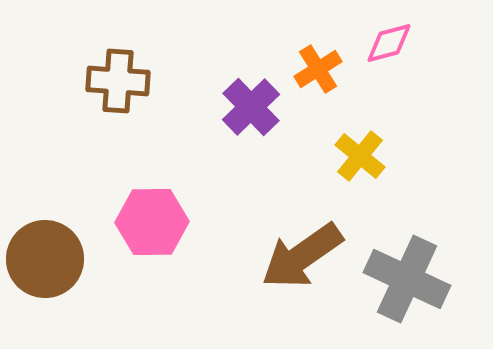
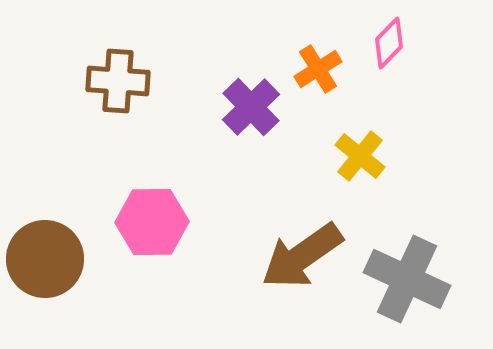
pink diamond: rotated 30 degrees counterclockwise
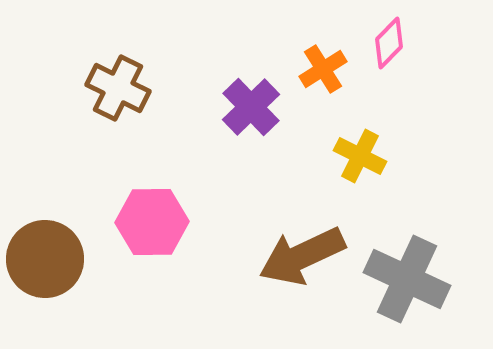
orange cross: moved 5 px right
brown cross: moved 7 px down; rotated 22 degrees clockwise
yellow cross: rotated 12 degrees counterclockwise
brown arrow: rotated 10 degrees clockwise
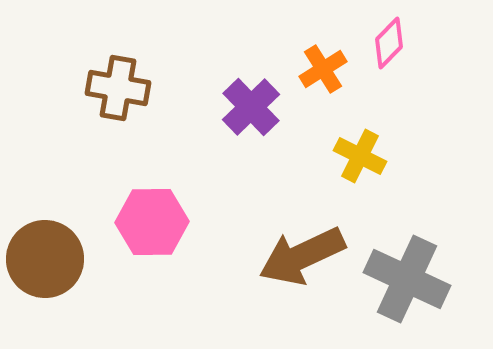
brown cross: rotated 16 degrees counterclockwise
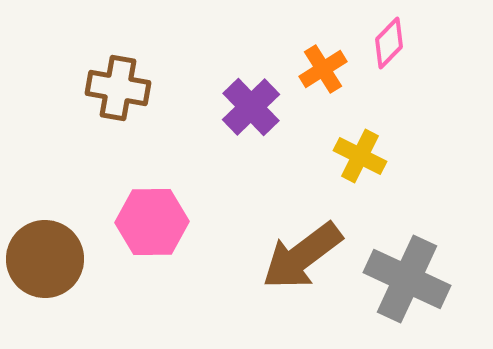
brown arrow: rotated 12 degrees counterclockwise
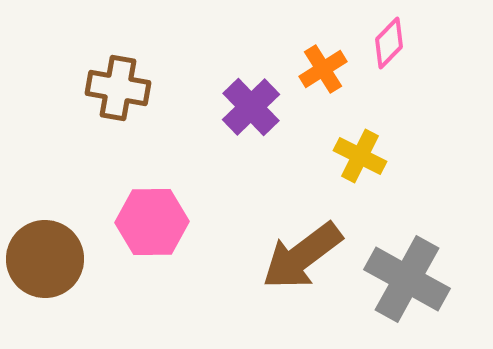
gray cross: rotated 4 degrees clockwise
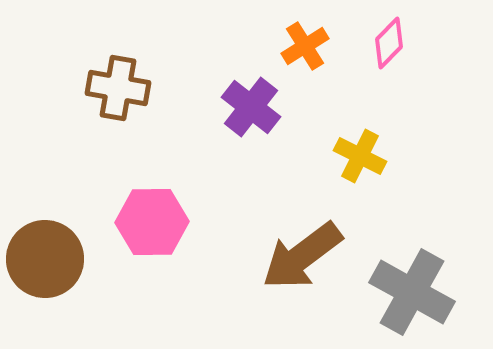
orange cross: moved 18 px left, 23 px up
purple cross: rotated 8 degrees counterclockwise
gray cross: moved 5 px right, 13 px down
